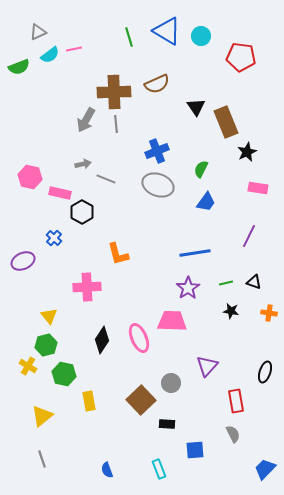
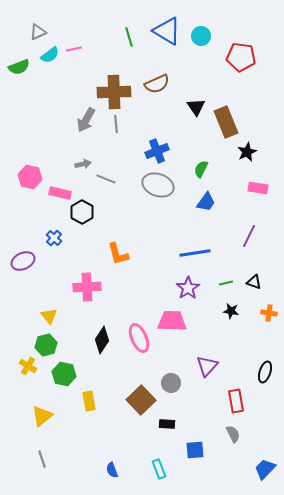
blue semicircle at (107, 470): moved 5 px right
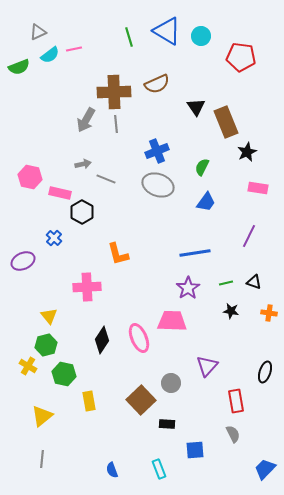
green semicircle at (201, 169): moved 1 px right, 2 px up
gray line at (42, 459): rotated 24 degrees clockwise
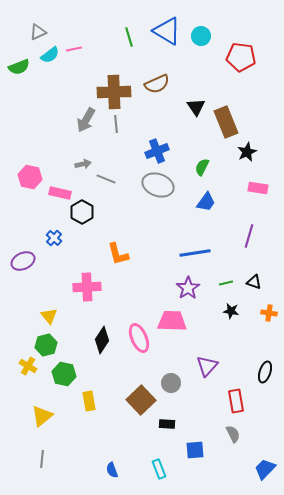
purple line at (249, 236): rotated 10 degrees counterclockwise
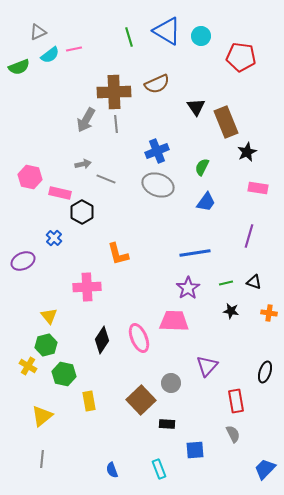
pink trapezoid at (172, 321): moved 2 px right
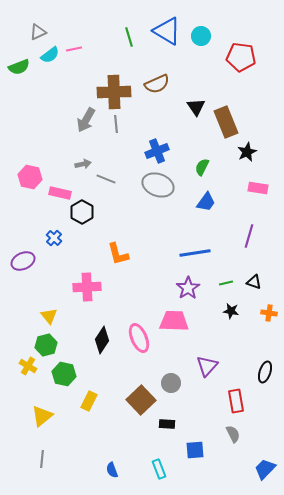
yellow rectangle at (89, 401): rotated 36 degrees clockwise
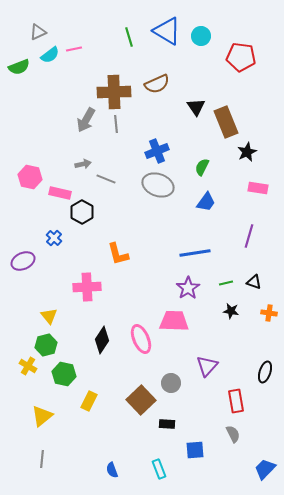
pink ellipse at (139, 338): moved 2 px right, 1 px down
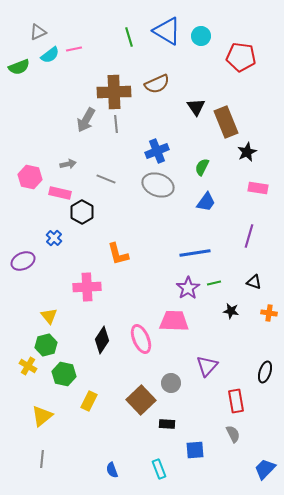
gray arrow at (83, 164): moved 15 px left
green line at (226, 283): moved 12 px left
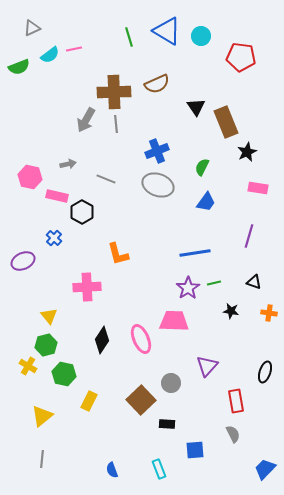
gray triangle at (38, 32): moved 6 px left, 4 px up
pink rectangle at (60, 193): moved 3 px left, 3 px down
